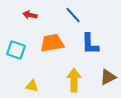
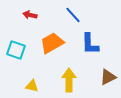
orange trapezoid: rotated 20 degrees counterclockwise
yellow arrow: moved 5 px left
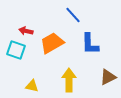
red arrow: moved 4 px left, 16 px down
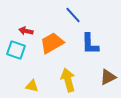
yellow arrow: moved 1 px left; rotated 15 degrees counterclockwise
